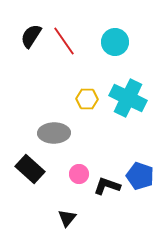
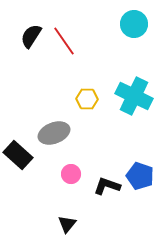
cyan circle: moved 19 px right, 18 px up
cyan cross: moved 6 px right, 2 px up
gray ellipse: rotated 20 degrees counterclockwise
black rectangle: moved 12 px left, 14 px up
pink circle: moved 8 px left
black triangle: moved 6 px down
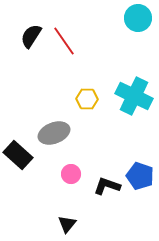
cyan circle: moved 4 px right, 6 px up
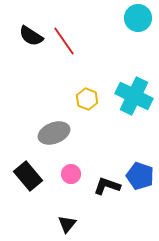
black semicircle: rotated 90 degrees counterclockwise
yellow hexagon: rotated 20 degrees clockwise
black rectangle: moved 10 px right, 21 px down; rotated 8 degrees clockwise
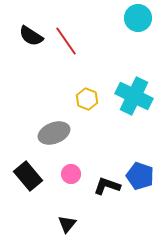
red line: moved 2 px right
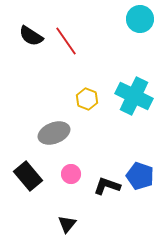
cyan circle: moved 2 px right, 1 px down
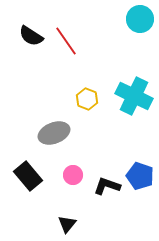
pink circle: moved 2 px right, 1 px down
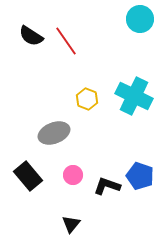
black triangle: moved 4 px right
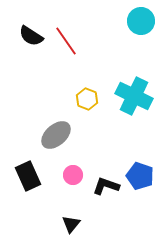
cyan circle: moved 1 px right, 2 px down
gray ellipse: moved 2 px right, 2 px down; rotated 20 degrees counterclockwise
black rectangle: rotated 16 degrees clockwise
black L-shape: moved 1 px left
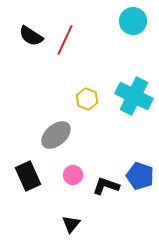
cyan circle: moved 8 px left
red line: moved 1 px left, 1 px up; rotated 60 degrees clockwise
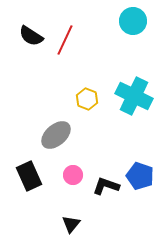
black rectangle: moved 1 px right
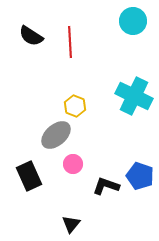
red line: moved 5 px right, 2 px down; rotated 28 degrees counterclockwise
yellow hexagon: moved 12 px left, 7 px down
pink circle: moved 11 px up
